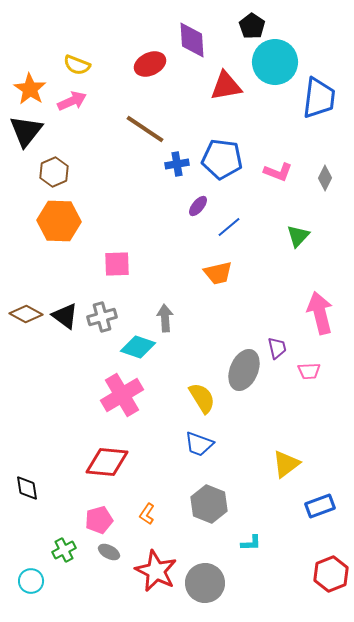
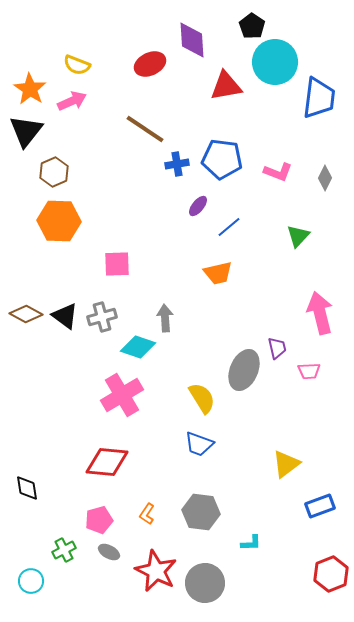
gray hexagon at (209, 504): moved 8 px left, 8 px down; rotated 15 degrees counterclockwise
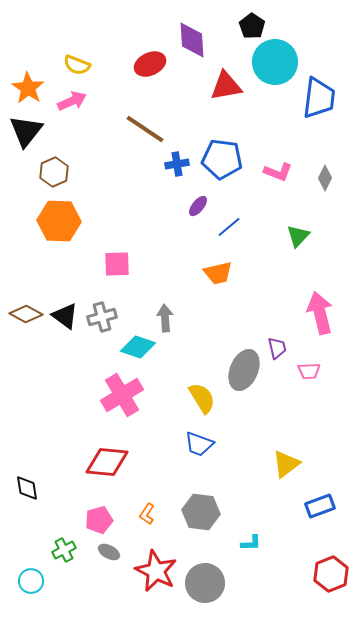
orange star at (30, 89): moved 2 px left, 1 px up
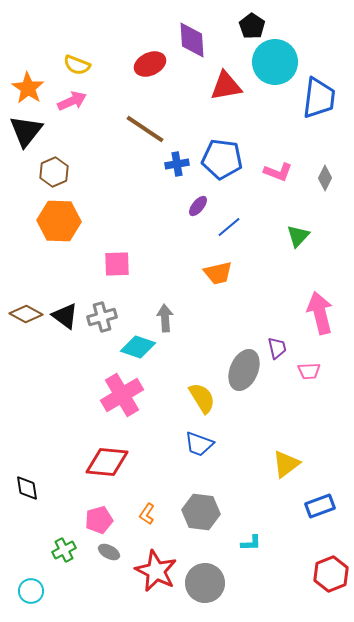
cyan circle at (31, 581): moved 10 px down
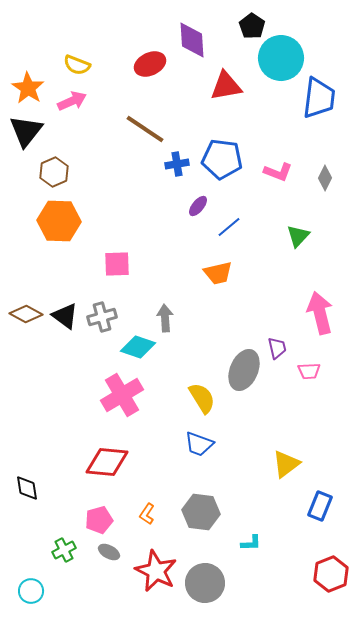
cyan circle at (275, 62): moved 6 px right, 4 px up
blue rectangle at (320, 506): rotated 48 degrees counterclockwise
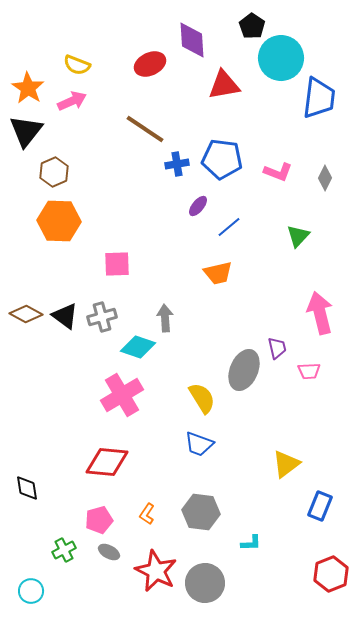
red triangle at (226, 86): moved 2 px left, 1 px up
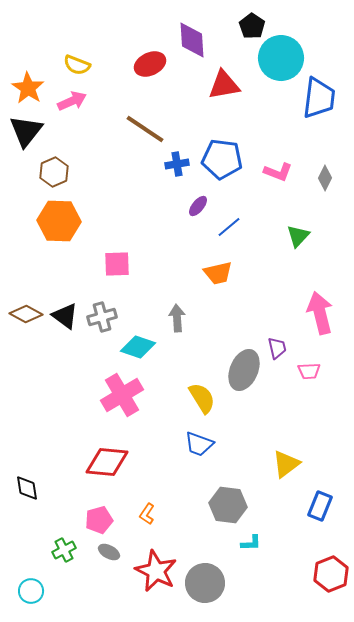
gray arrow at (165, 318): moved 12 px right
gray hexagon at (201, 512): moved 27 px right, 7 px up
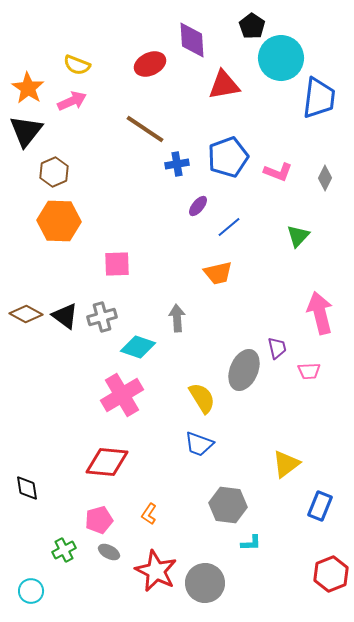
blue pentagon at (222, 159): moved 6 px right, 2 px up; rotated 27 degrees counterclockwise
orange L-shape at (147, 514): moved 2 px right
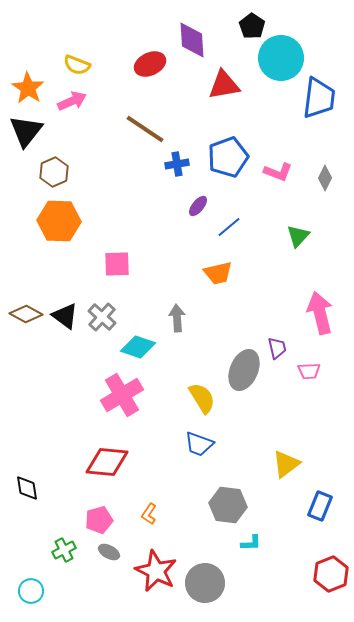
gray cross at (102, 317): rotated 32 degrees counterclockwise
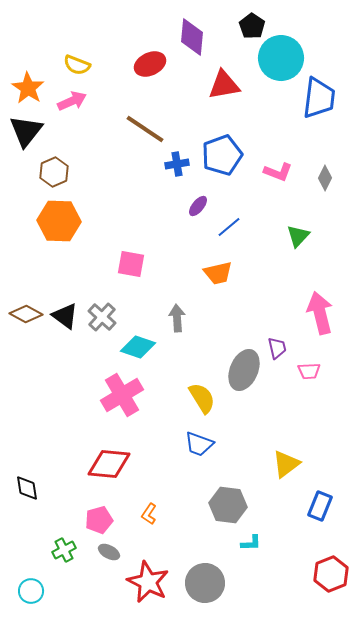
purple diamond at (192, 40): moved 3 px up; rotated 9 degrees clockwise
blue pentagon at (228, 157): moved 6 px left, 2 px up
pink square at (117, 264): moved 14 px right; rotated 12 degrees clockwise
red diamond at (107, 462): moved 2 px right, 2 px down
red star at (156, 571): moved 8 px left, 11 px down
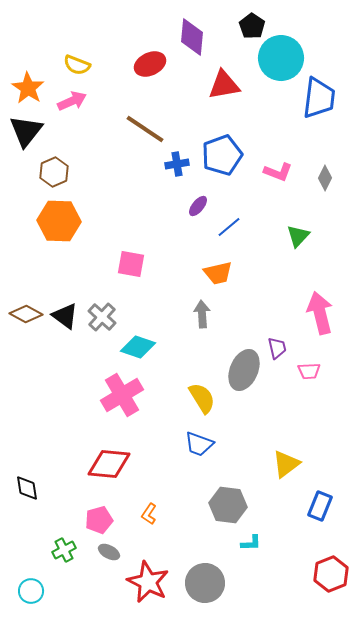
gray arrow at (177, 318): moved 25 px right, 4 px up
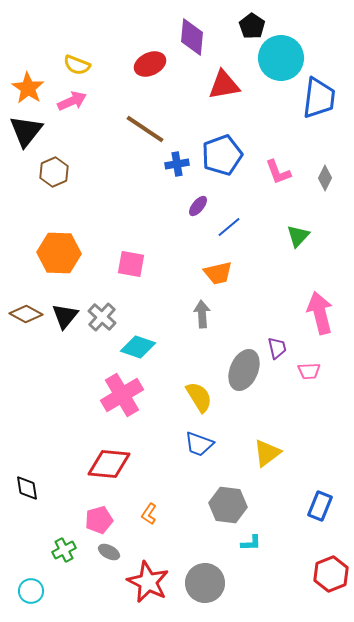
pink L-shape at (278, 172): rotated 48 degrees clockwise
orange hexagon at (59, 221): moved 32 px down
black triangle at (65, 316): rotated 32 degrees clockwise
yellow semicircle at (202, 398): moved 3 px left, 1 px up
yellow triangle at (286, 464): moved 19 px left, 11 px up
